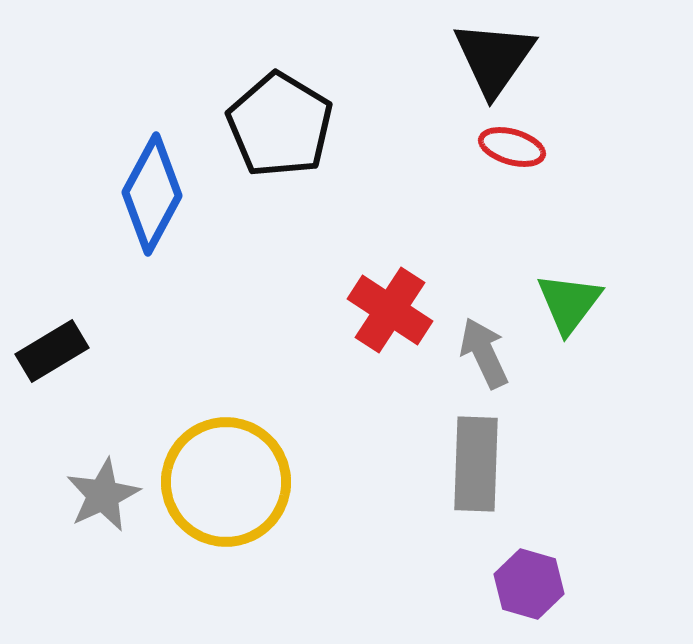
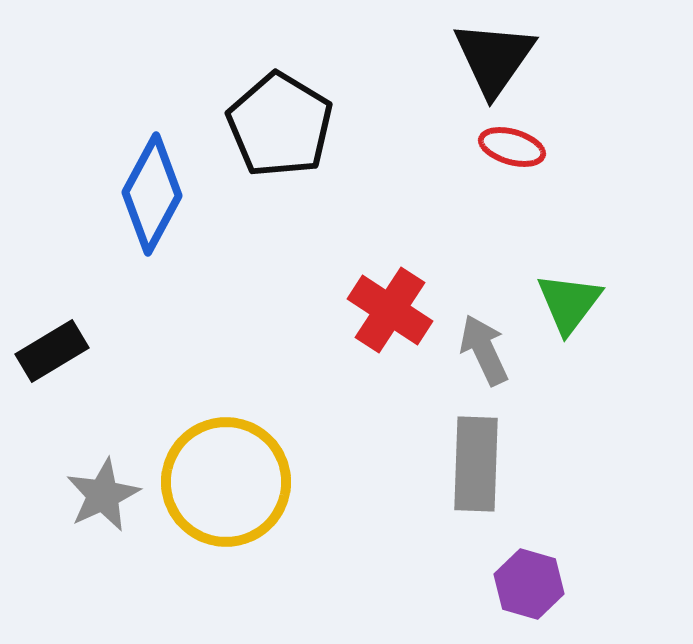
gray arrow: moved 3 px up
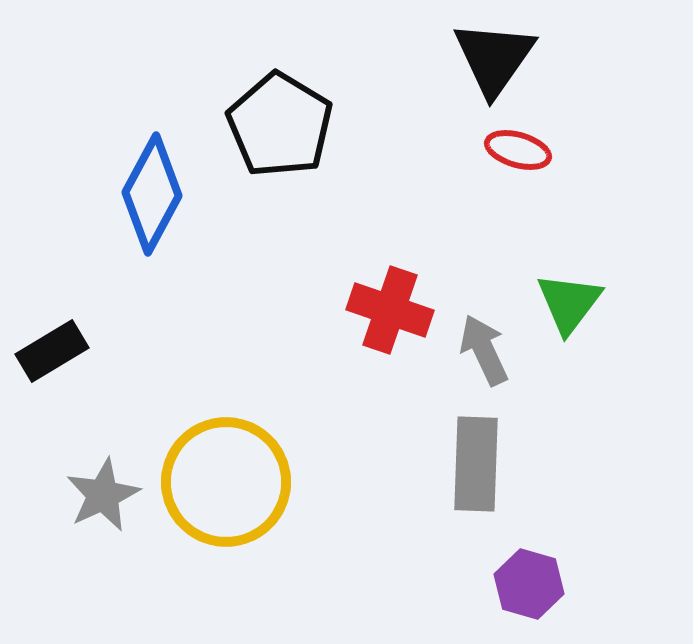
red ellipse: moved 6 px right, 3 px down
red cross: rotated 14 degrees counterclockwise
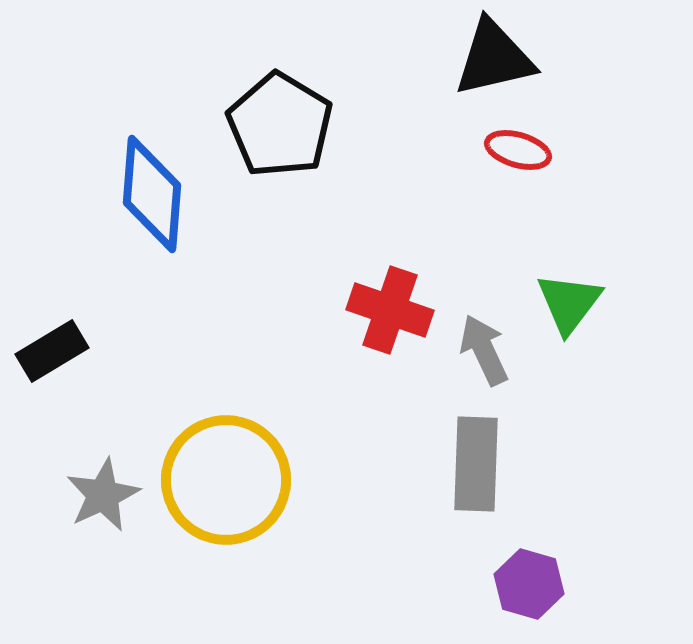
black triangle: rotated 42 degrees clockwise
blue diamond: rotated 24 degrees counterclockwise
yellow circle: moved 2 px up
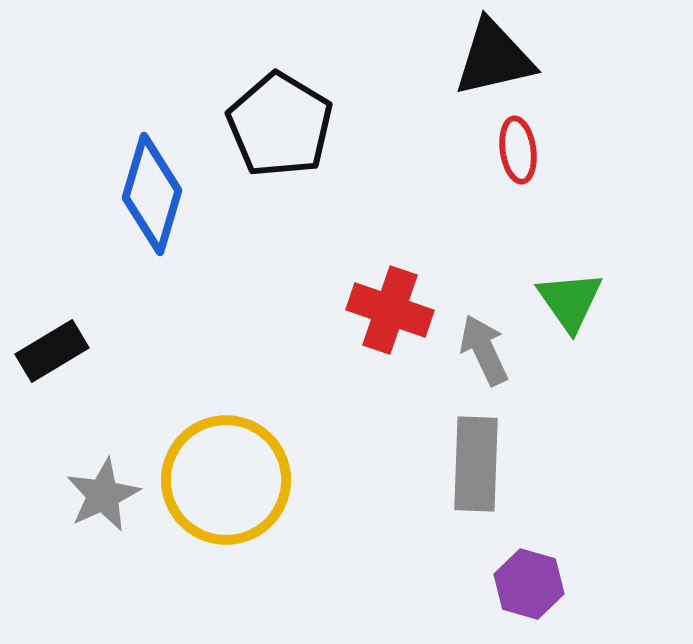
red ellipse: rotated 66 degrees clockwise
blue diamond: rotated 12 degrees clockwise
green triangle: moved 1 px right, 2 px up; rotated 12 degrees counterclockwise
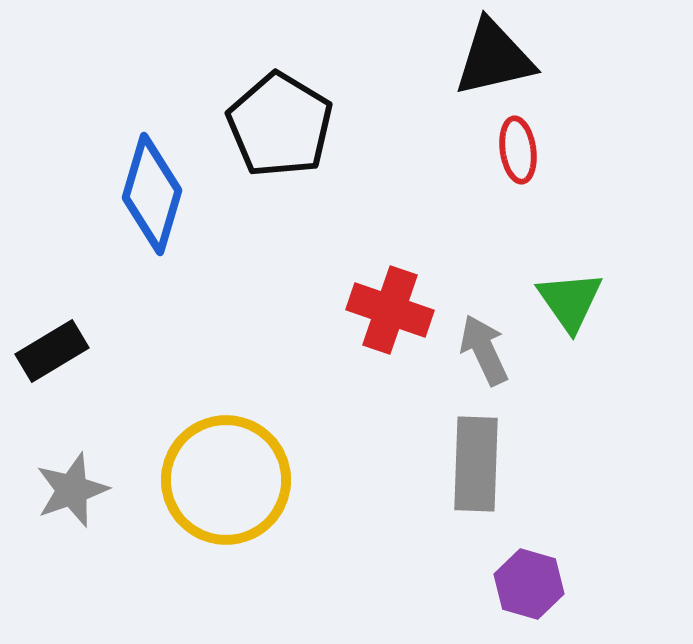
gray star: moved 31 px left, 5 px up; rotated 6 degrees clockwise
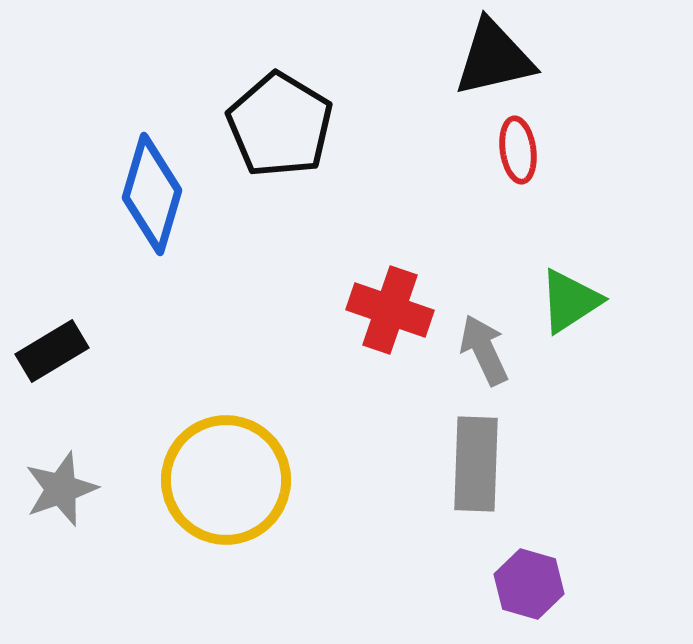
green triangle: rotated 32 degrees clockwise
gray star: moved 11 px left, 1 px up
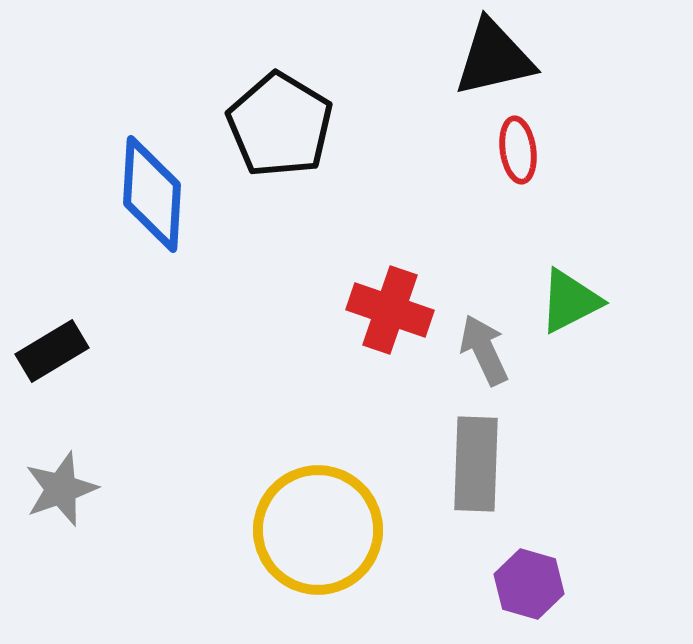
blue diamond: rotated 13 degrees counterclockwise
green triangle: rotated 6 degrees clockwise
yellow circle: moved 92 px right, 50 px down
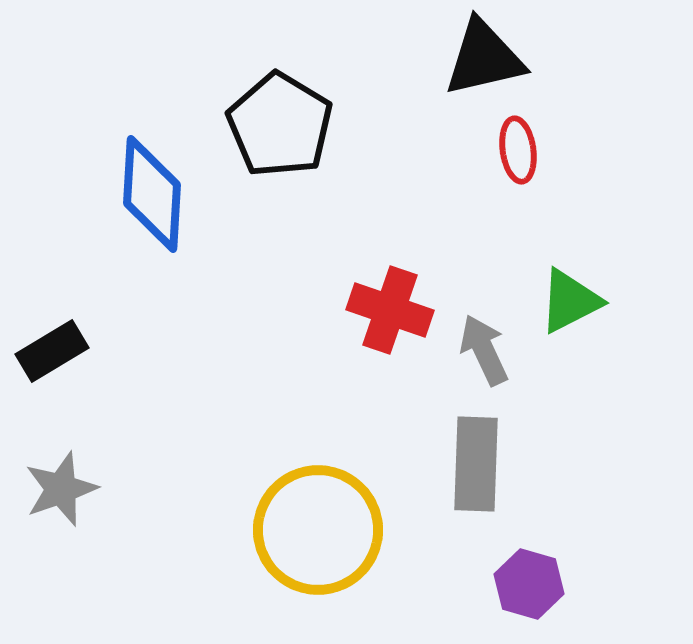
black triangle: moved 10 px left
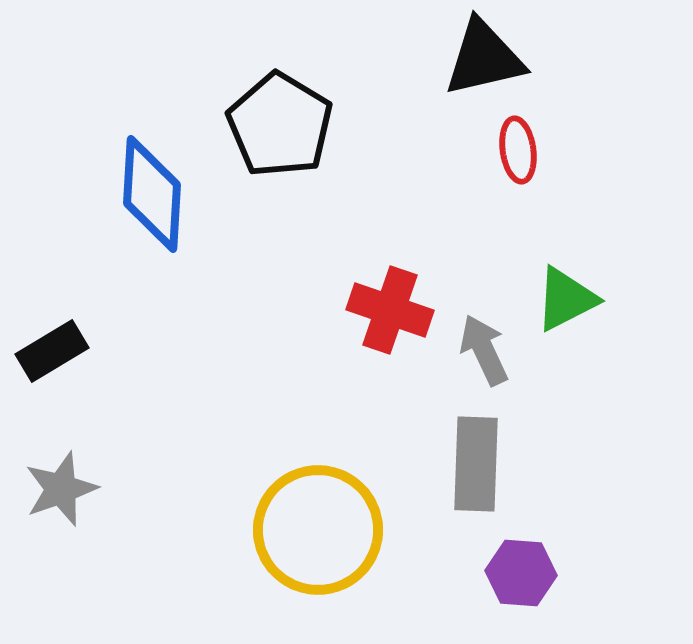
green triangle: moved 4 px left, 2 px up
purple hexagon: moved 8 px left, 11 px up; rotated 12 degrees counterclockwise
